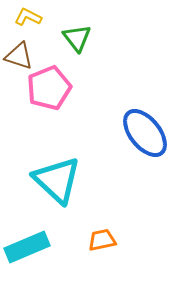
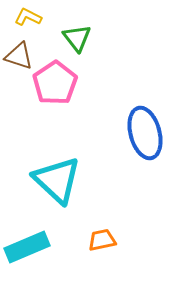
pink pentagon: moved 6 px right, 5 px up; rotated 12 degrees counterclockwise
blue ellipse: rotated 24 degrees clockwise
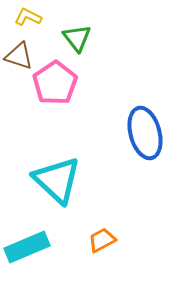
orange trapezoid: rotated 16 degrees counterclockwise
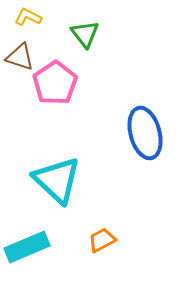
green triangle: moved 8 px right, 4 px up
brown triangle: moved 1 px right, 1 px down
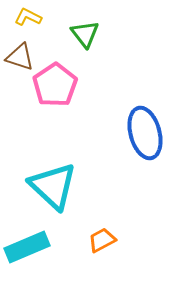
pink pentagon: moved 2 px down
cyan triangle: moved 4 px left, 6 px down
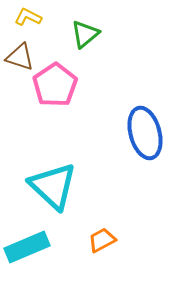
green triangle: rotated 28 degrees clockwise
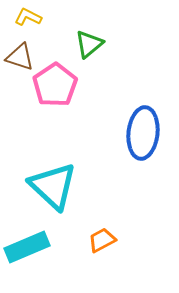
green triangle: moved 4 px right, 10 px down
blue ellipse: moved 2 px left; rotated 21 degrees clockwise
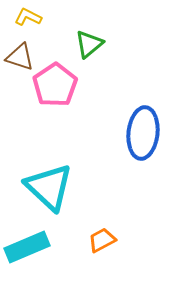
cyan triangle: moved 4 px left, 1 px down
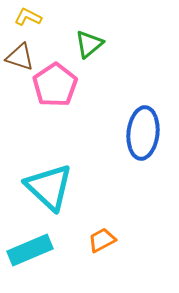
cyan rectangle: moved 3 px right, 3 px down
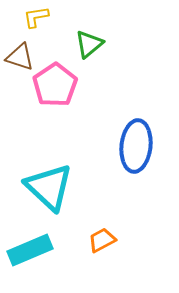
yellow L-shape: moved 8 px right; rotated 36 degrees counterclockwise
blue ellipse: moved 7 px left, 13 px down
